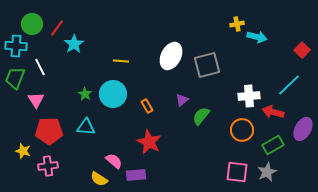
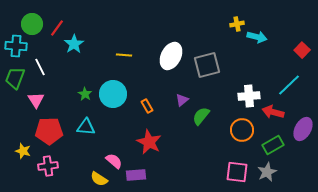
yellow line: moved 3 px right, 6 px up
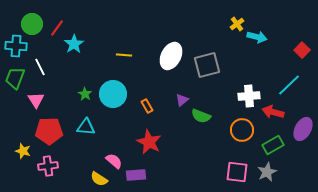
yellow cross: rotated 24 degrees counterclockwise
green semicircle: rotated 108 degrees counterclockwise
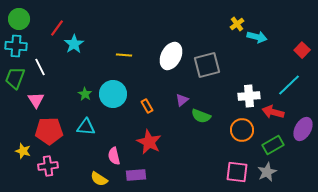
green circle: moved 13 px left, 5 px up
pink semicircle: moved 5 px up; rotated 144 degrees counterclockwise
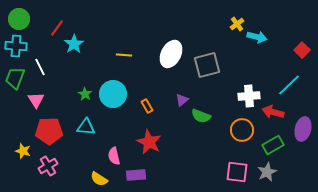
white ellipse: moved 2 px up
purple ellipse: rotated 15 degrees counterclockwise
pink cross: rotated 24 degrees counterclockwise
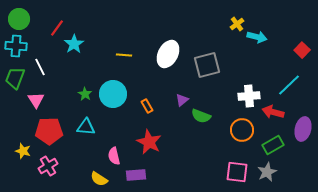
white ellipse: moved 3 px left
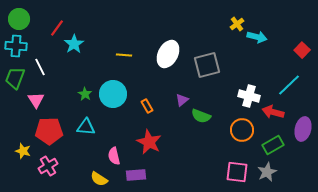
white cross: rotated 20 degrees clockwise
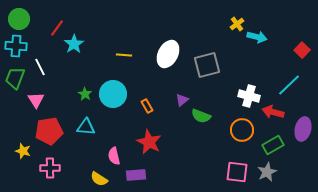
red pentagon: rotated 8 degrees counterclockwise
pink cross: moved 2 px right, 2 px down; rotated 30 degrees clockwise
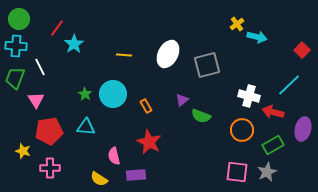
orange rectangle: moved 1 px left
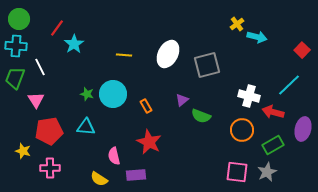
green star: moved 2 px right; rotated 16 degrees counterclockwise
